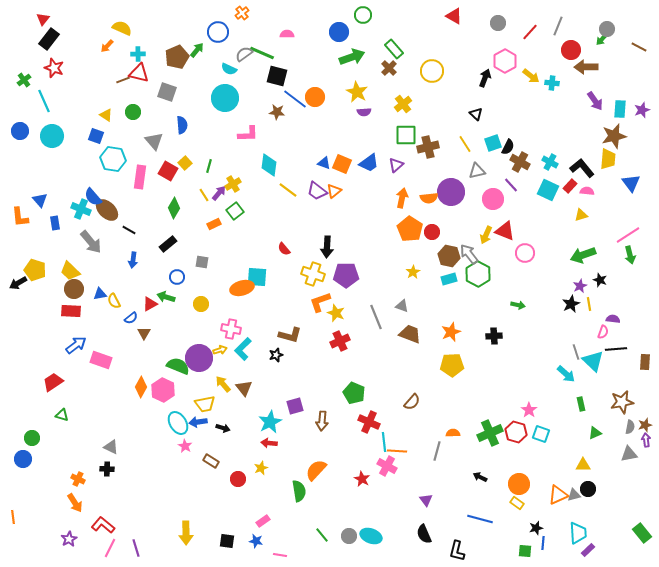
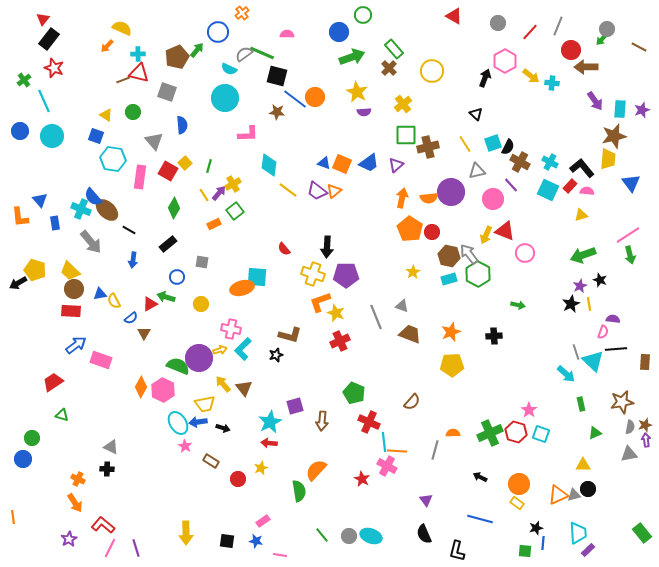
gray line at (437, 451): moved 2 px left, 1 px up
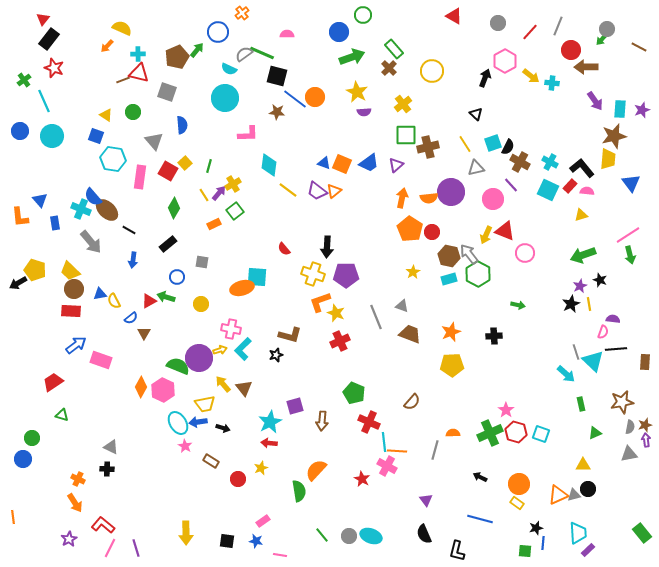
gray triangle at (477, 171): moved 1 px left, 3 px up
red triangle at (150, 304): moved 1 px left, 3 px up
pink star at (529, 410): moved 23 px left
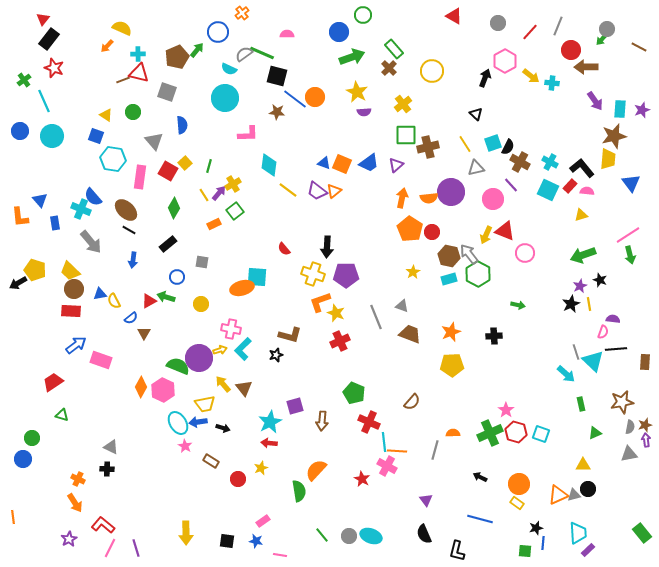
brown ellipse at (107, 210): moved 19 px right
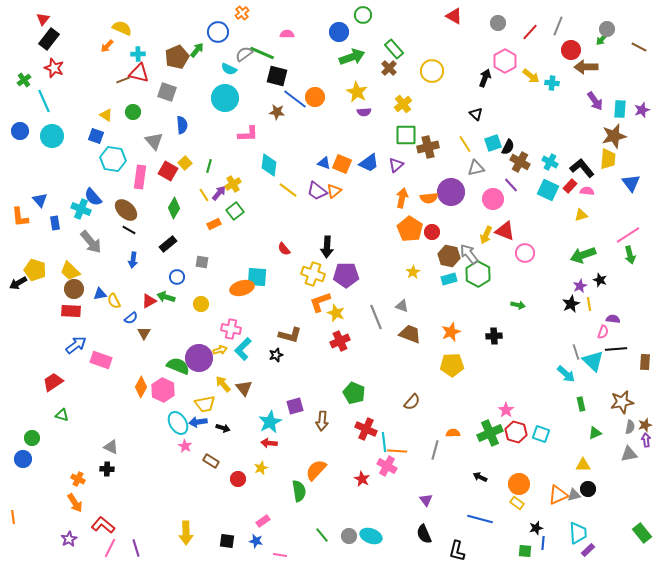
red cross at (369, 422): moved 3 px left, 7 px down
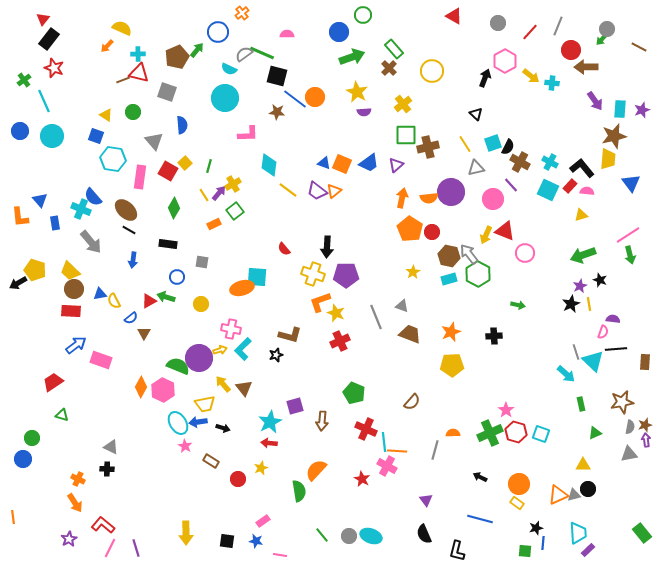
black rectangle at (168, 244): rotated 48 degrees clockwise
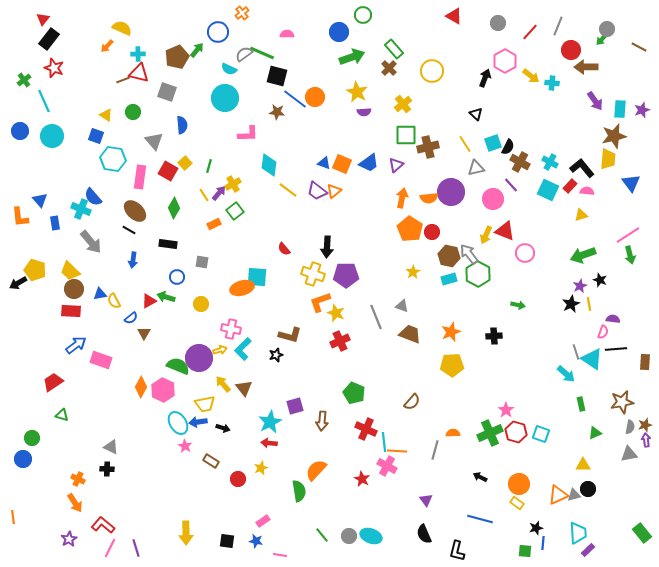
brown ellipse at (126, 210): moved 9 px right, 1 px down
cyan triangle at (593, 361): moved 1 px left, 2 px up; rotated 10 degrees counterclockwise
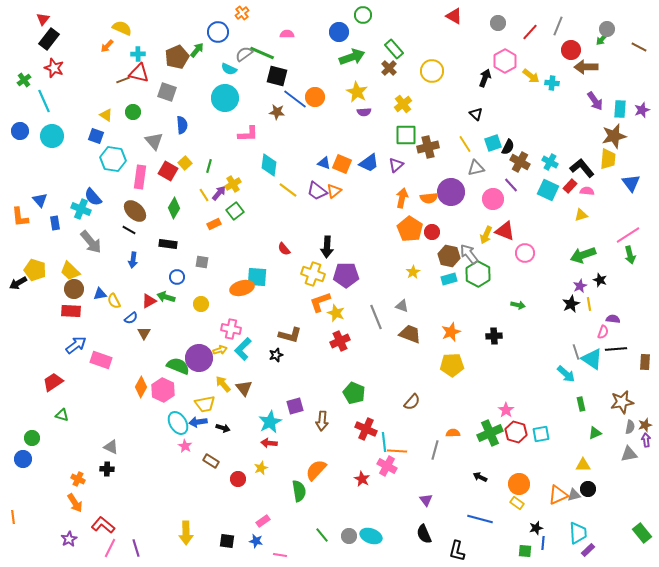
cyan square at (541, 434): rotated 30 degrees counterclockwise
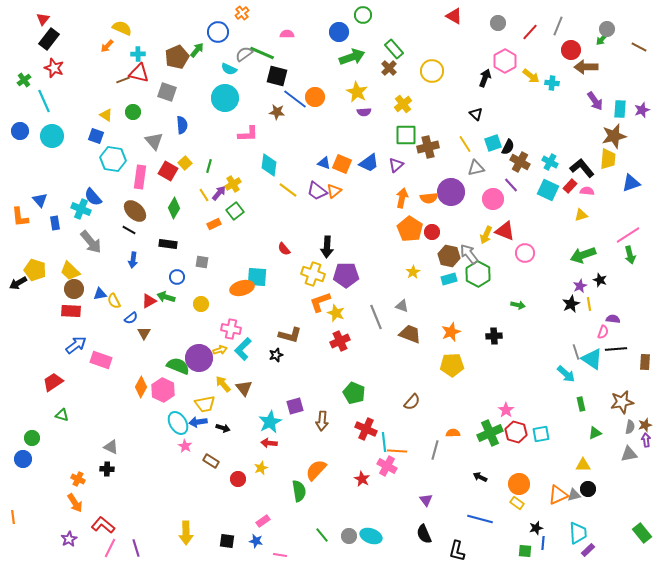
blue triangle at (631, 183): rotated 48 degrees clockwise
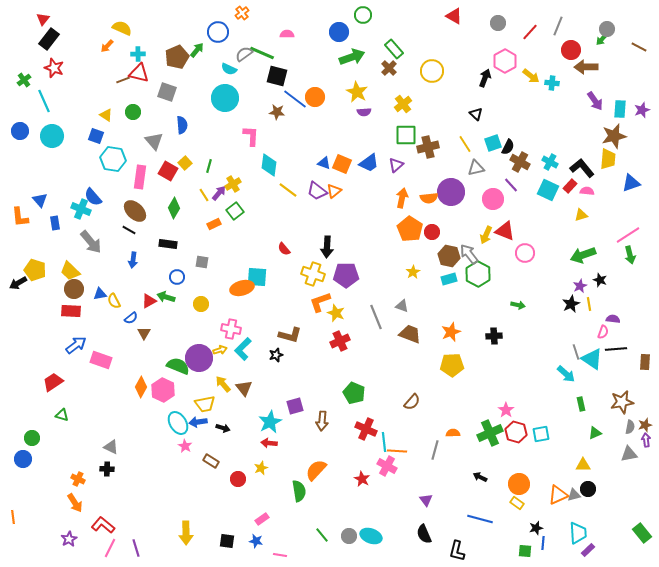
pink L-shape at (248, 134): moved 3 px right, 2 px down; rotated 85 degrees counterclockwise
pink rectangle at (263, 521): moved 1 px left, 2 px up
